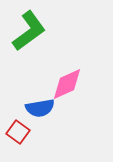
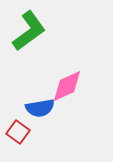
pink diamond: moved 2 px down
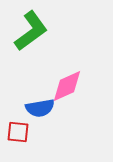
green L-shape: moved 2 px right
red square: rotated 30 degrees counterclockwise
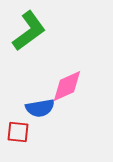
green L-shape: moved 2 px left
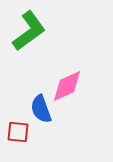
blue semicircle: moved 1 px right, 1 px down; rotated 80 degrees clockwise
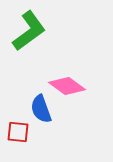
pink diamond: rotated 60 degrees clockwise
